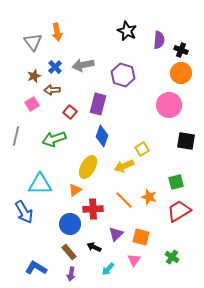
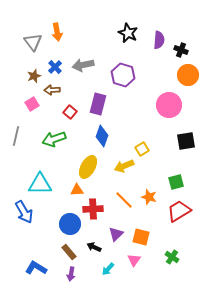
black star: moved 1 px right, 2 px down
orange circle: moved 7 px right, 2 px down
black square: rotated 18 degrees counterclockwise
orange triangle: moved 2 px right; rotated 32 degrees clockwise
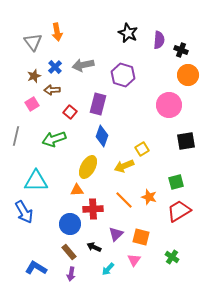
cyan triangle: moved 4 px left, 3 px up
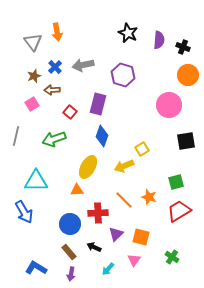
black cross: moved 2 px right, 3 px up
red cross: moved 5 px right, 4 px down
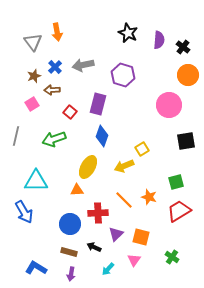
black cross: rotated 16 degrees clockwise
brown rectangle: rotated 35 degrees counterclockwise
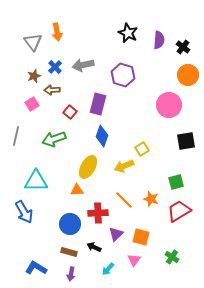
orange star: moved 2 px right, 2 px down
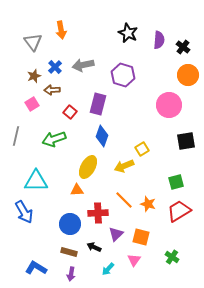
orange arrow: moved 4 px right, 2 px up
orange star: moved 3 px left, 5 px down
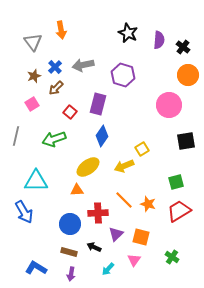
brown arrow: moved 4 px right, 2 px up; rotated 42 degrees counterclockwise
blue diamond: rotated 15 degrees clockwise
yellow ellipse: rotated 25 degrees clockwise
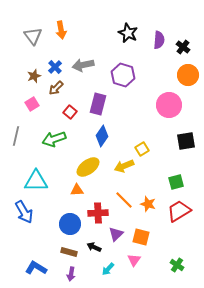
gray triangle: moved 6 px up
green cross: moved 5 px right, 8 px down
